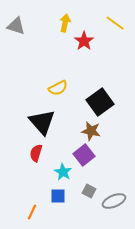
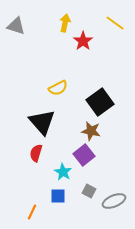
red star: moved 1 px left
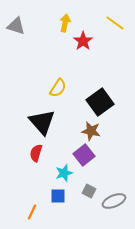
yellow semicircle: rotated 30 degrees counterclockwise
cyan star: moved 1 px right, 1 px down; rotated 24 degrees clockwise
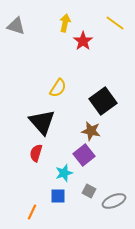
black square: moved 3 px right, 1 px up
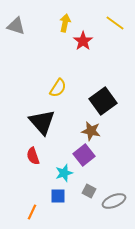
red semicircle: moved 3 px left, 3 px down; rotated 36 degrees counterclockwise
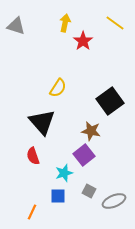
black square: moved 7 px right
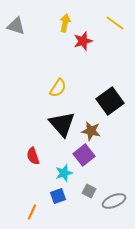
red star: rotated 18 degrees clockwise
black triangle: moved 20 px right, 2 px down
blue square: rotated 21 degrees counterclockwise
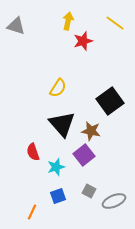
yellow arrow: moved 3 px right, 2 px up
red semicircle: moved 4 px up
cyan star: moved 8 px left, 6 px up
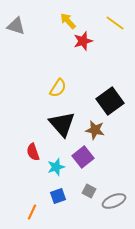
yellow arrow: rotated 54 degrees counterclockwise
brown star: moved 4 px right, 1 px up
purple square: moved 1 px left, 2 px down
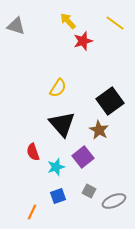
brown star: moved 4 px right; rotated 18 degrees clockwise
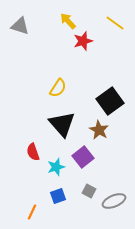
gray triangle: moved 4 px right
